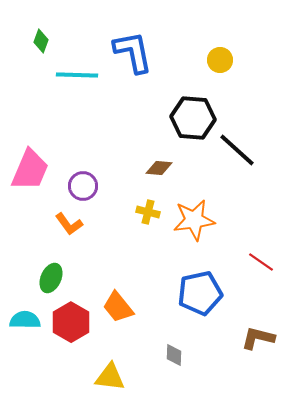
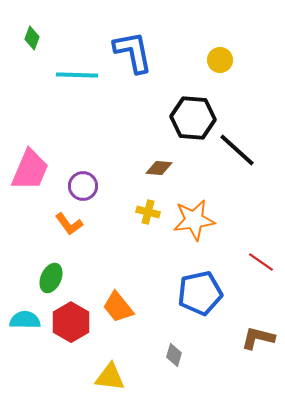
green diamond: moved 9 px left, 3 px up
gray diamond: rotated 15 degrees clockwise
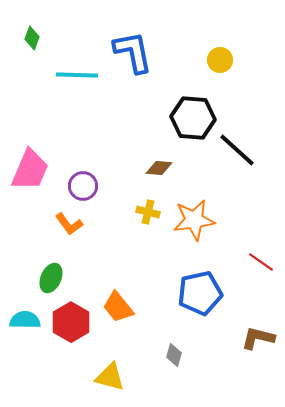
yellow triangle: rotated 8 degrees clockwise
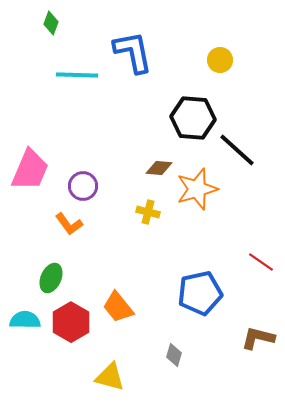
green diamond: moved 19 px right, 15 px up
orange star: moved 3 px right, 31 px up; rotated 9 degrees counterclockwise
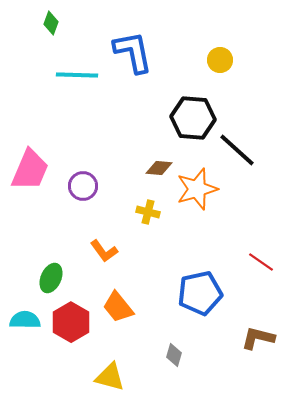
orange L-shape: moved 35 px right, 27 px down
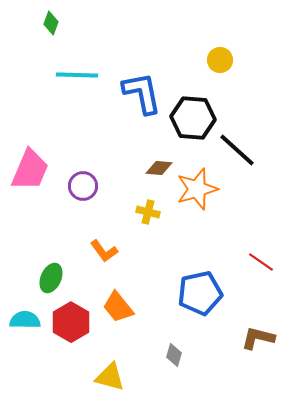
blue L-shape: moved 9 px right, 41 px down
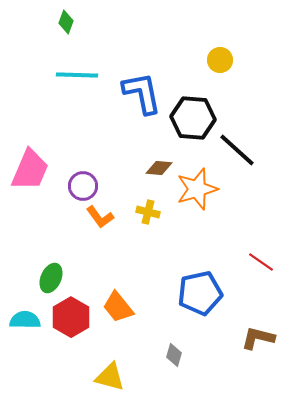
green diamond: moved 15 px right, 1 px up
orange L-shape: moved 4 px left, 34 px up
red hexagon: moved 5 px up
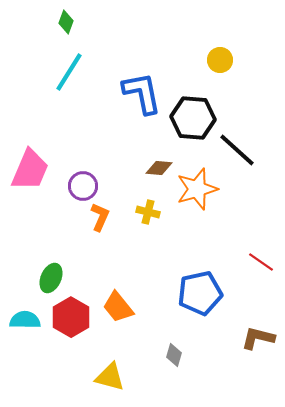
cyan line: moved 8 px left, 3 px up; rotated 60 degrees counterclockwise
orange L-shape: rotated 120 degrees counterclockwise
